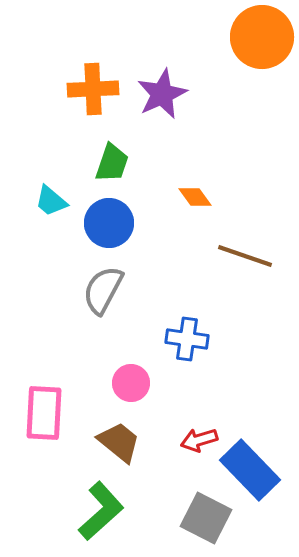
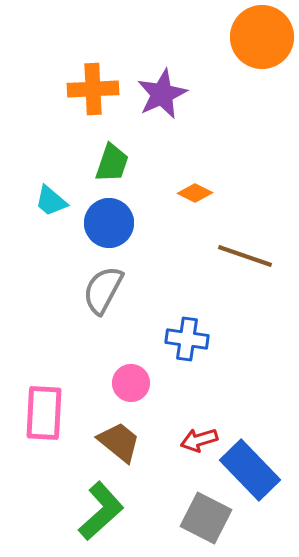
orange diamond: moved 4 px up; rotated 28 degrees counterclockwise
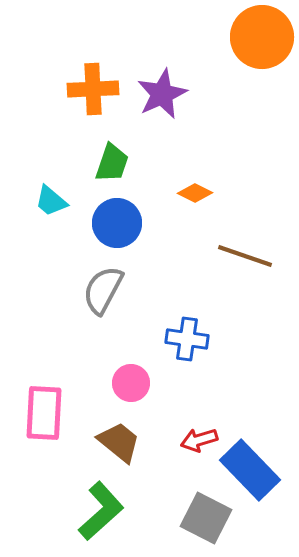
blue circle: moved 8 px right
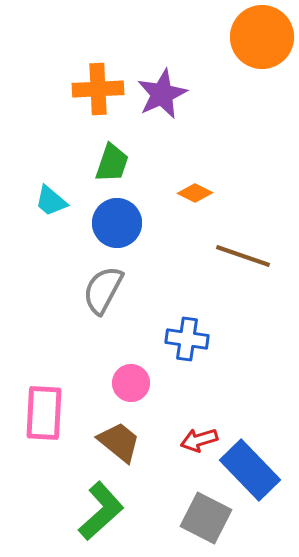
orange cross: moved 5 px right
brown line: moved 2 px left
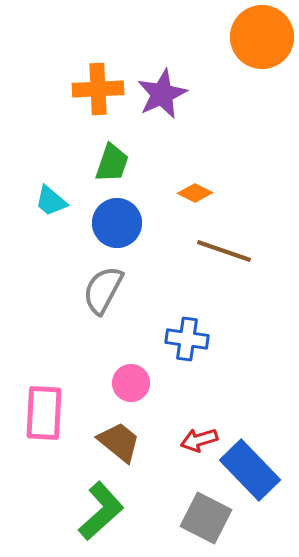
brown line: moved 19 px left, 5 px up
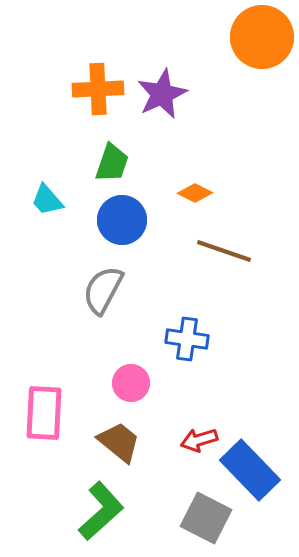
cyan trapezoid: moved 4 px left, 1 px up; rotated 9 degrees clockwise
blue circle: moved 5 px right, 3 px up
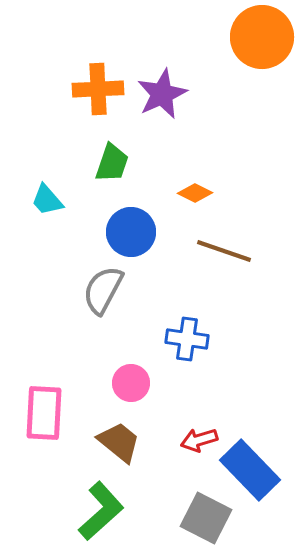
blue circle: moved 9 px right, 12 px down
